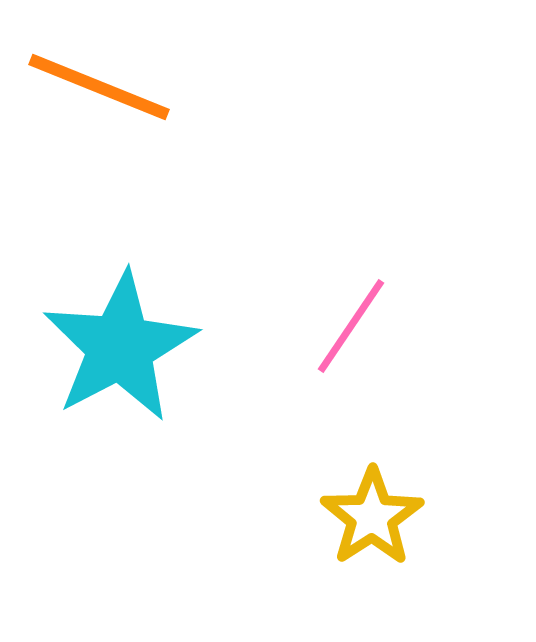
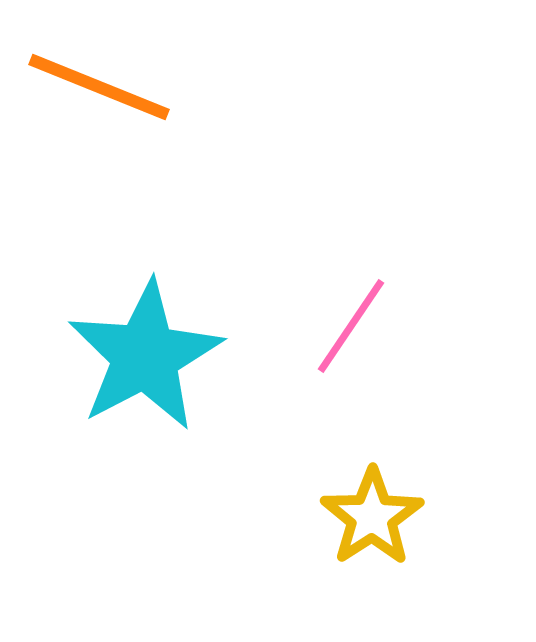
cyan star: moved 25 px right, 9 px down
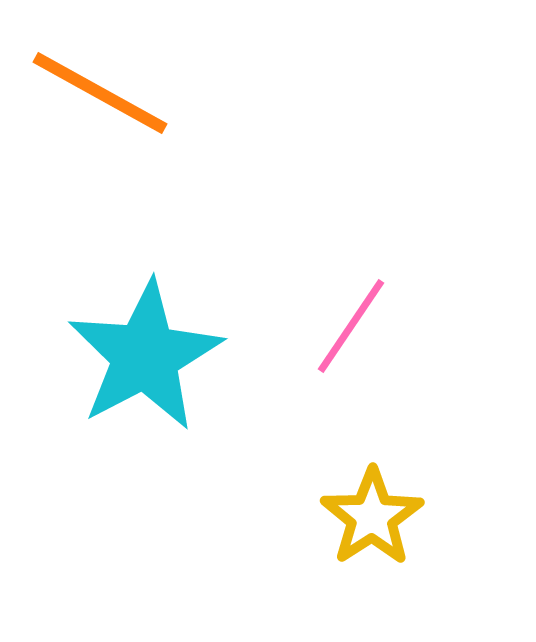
orange line: moved 1 px right, 6 px down; rotated 7 degrees clockwise
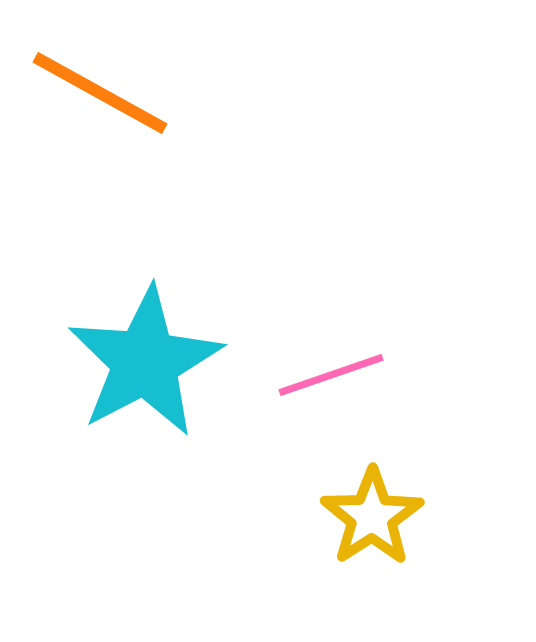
pink line: moved 20 px left, 49 px down; rotated 37 degrees clockwise
cyan star: moved 6 px down
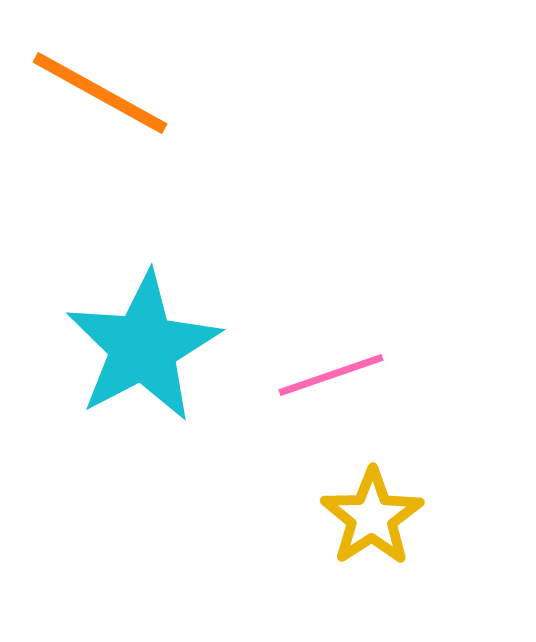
cyan star: moved 2 px left, 15 px up
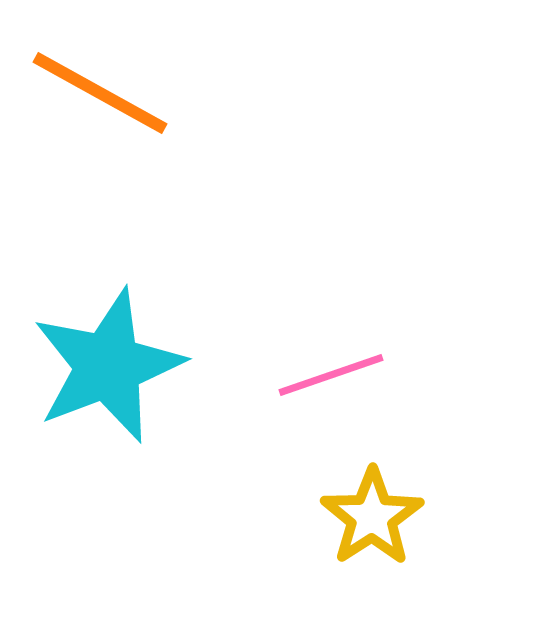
cyan star: moved 35 px left, 19 px down; rotated 7 degrees clockwise
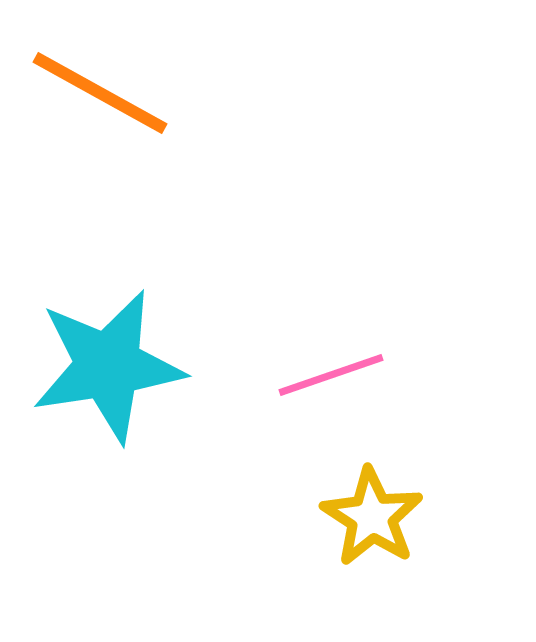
cyan star: rotated 12 degrees clockwise
yellow star: rotated 6 degrees counterclockwise
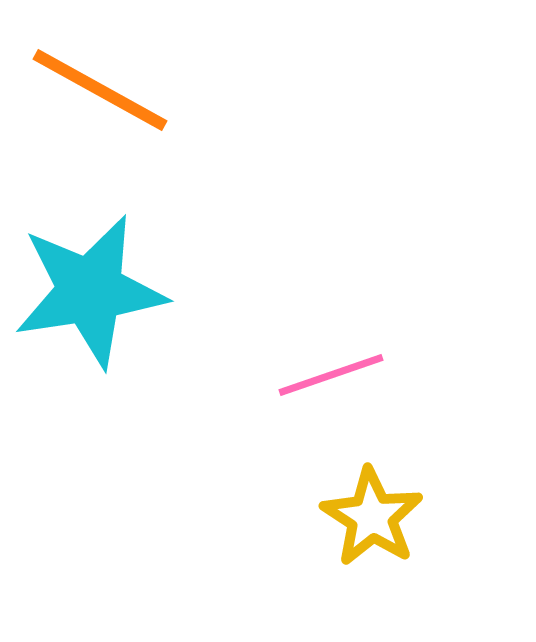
orange line: moved 3 px up
cyan star: moved 18 px left, 75 px up
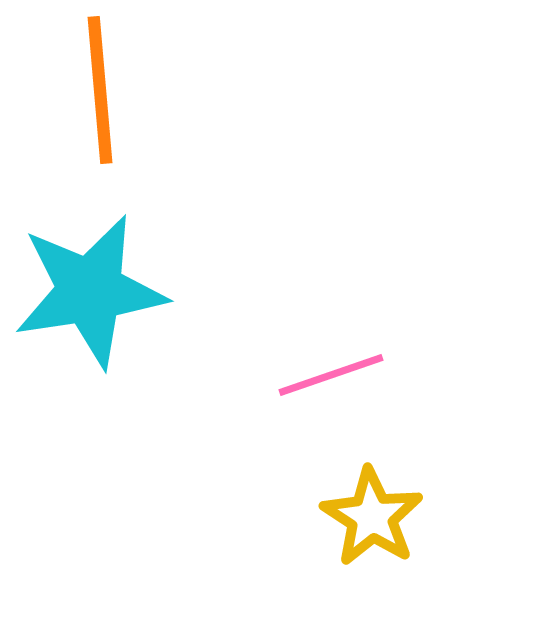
orange line: rotated 56 degrees clockwise
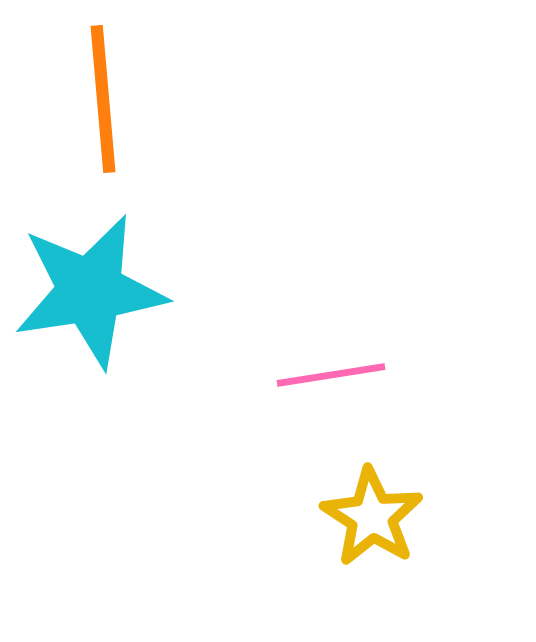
orange line: moved 3 px right, 9 px down
pink line: rotated 10 degrees clockwise
